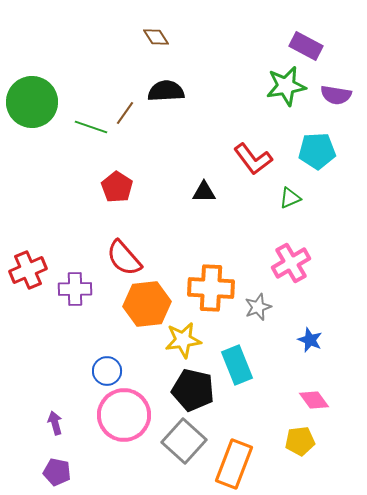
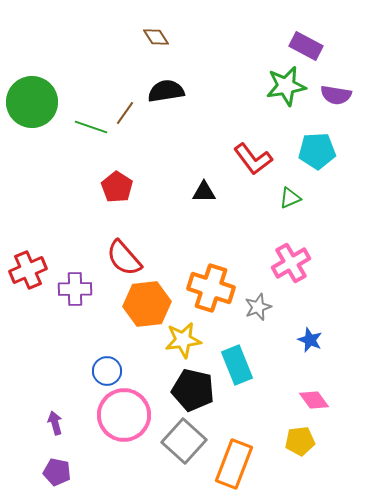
black semicircle: rotated 6 degrees counterclockwise
orange cross: rotated 15 degrees clockwise
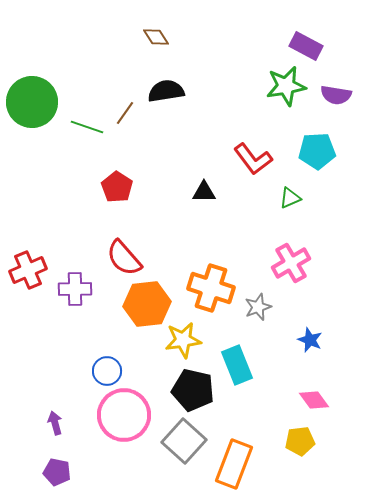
green line: moved 4 px left
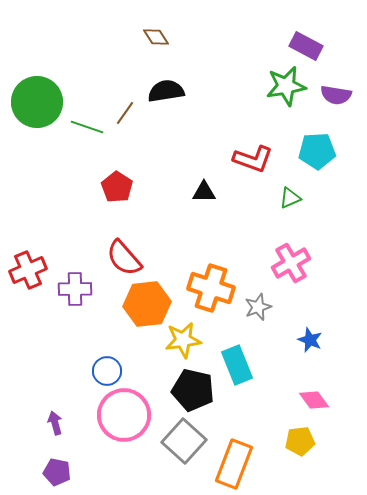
green circle: moved 5 px right
red L-shape: rotated 33 degrees counterclockwise
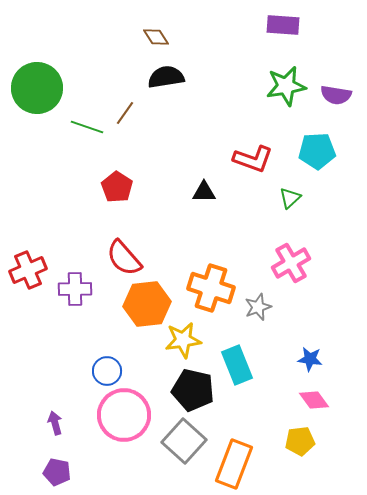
purple rectangle: moved 23 px left, 21 px up; rotated 24 degrees counterclockwise
black semicircle: moved 14 px up
green circle: moved 14 px up
green triangle: rotated 20 degrees counterclockwise
blue star: moved 19 px down; rotated 15 degrees counterclockwise
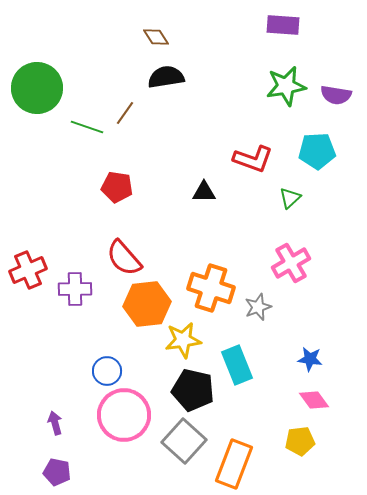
red pentagon: rotated 24 degrees counterclockwise
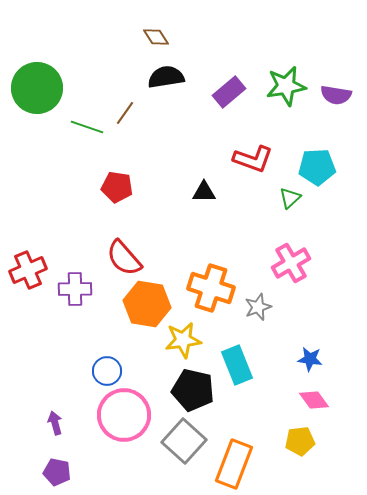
purple rectangle: moved 54 px left, 67 px down; rotated 44 degrees counterclockwise
cyan pentagon: moved 16 px down
orange hexagon: rotated 15 degrees clockwise
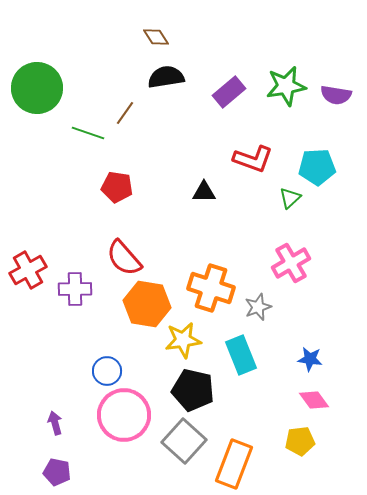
green line: moved 1 px right, 6 px down
red cross: rotated 6 degrees counterclockwise
cyan rectangle: moved 4 px right, 10 px up
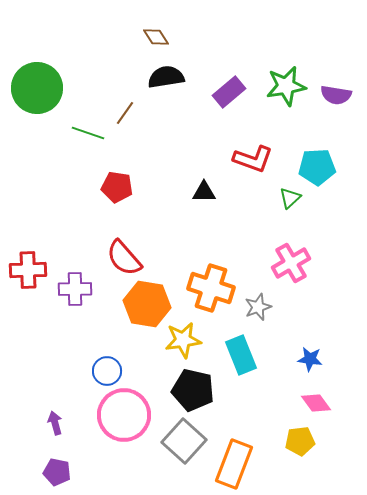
red cross: rotated 27 degrees clockwise
pink diamond: moved 2 px right, 3 px down
